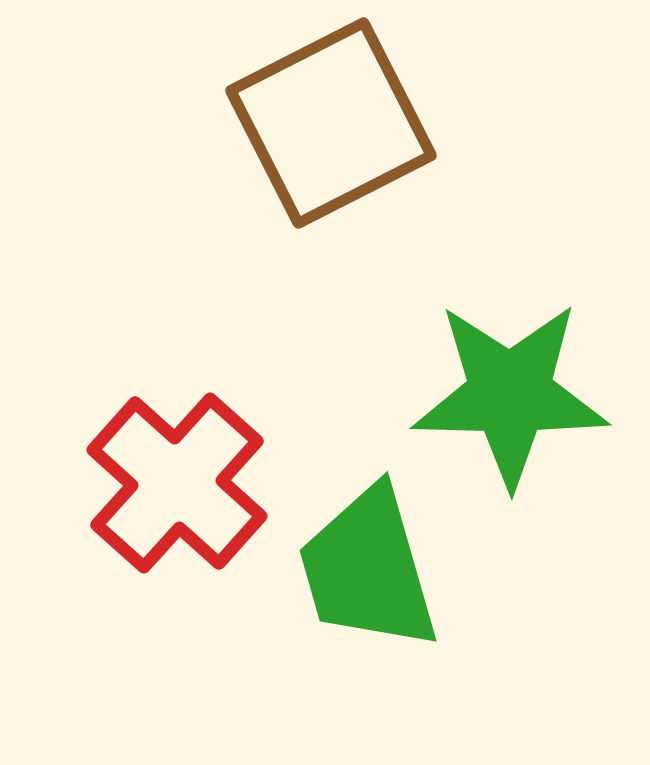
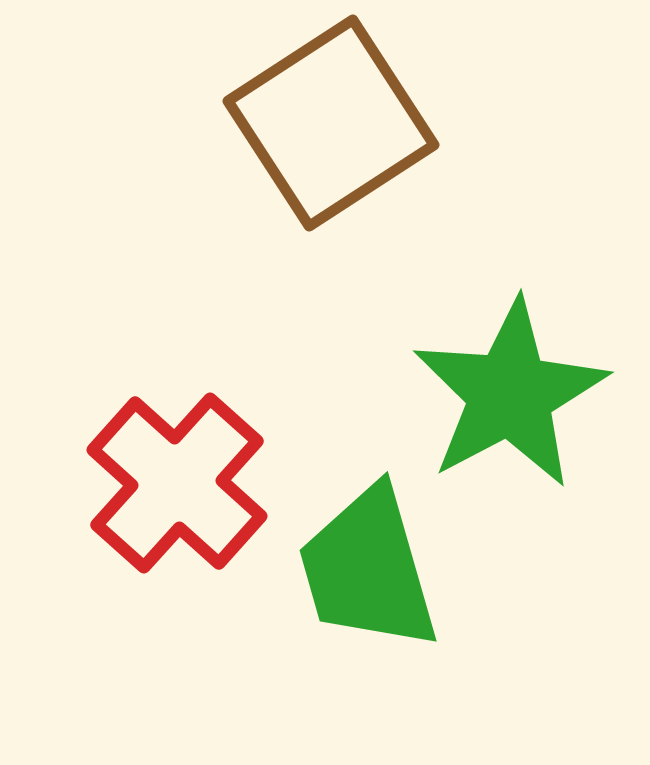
brown square: rotated 6 degrees counterclockwise
green star: rotated 29 degrees counterclockwise
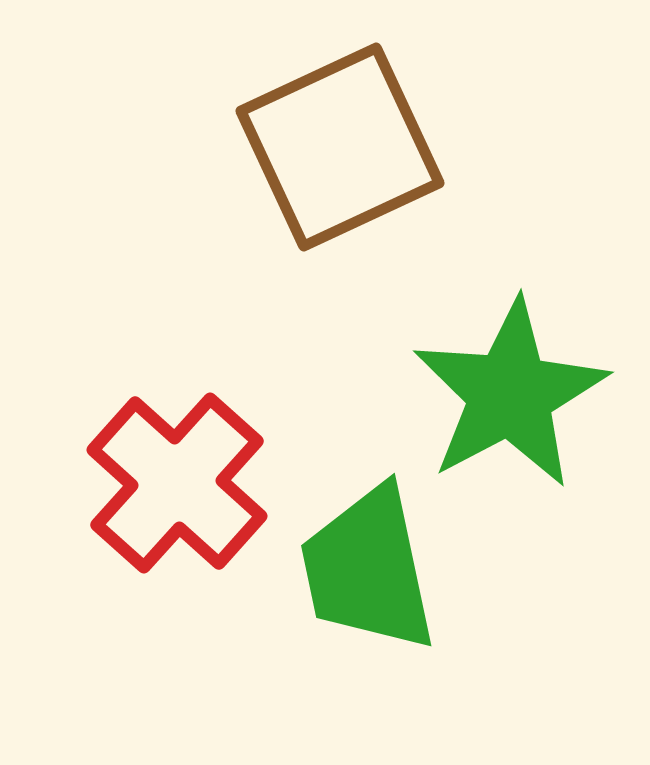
brown square: moved 9 px right, 24 px down; rotated 8 degrees clockwise
green trapezoid: rotated 4 degrees clockwise
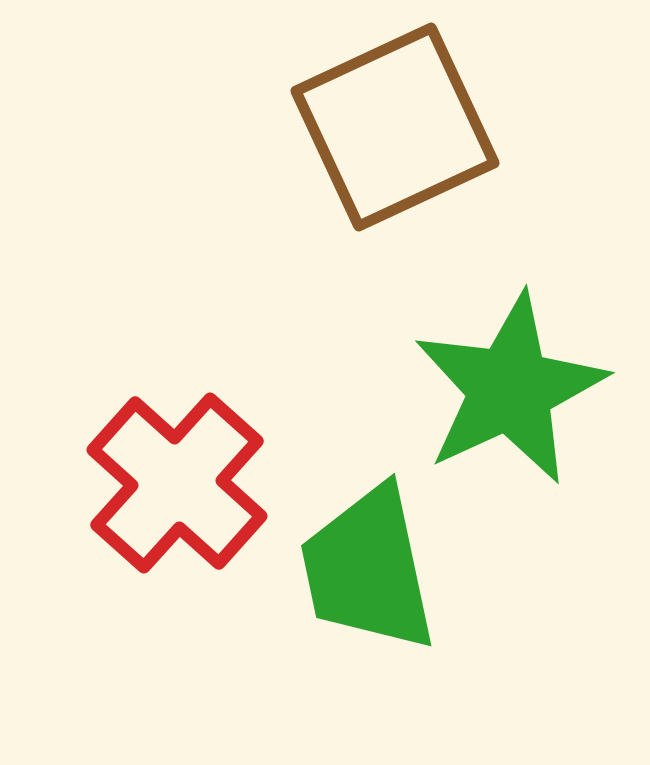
brown square: moved 55 px right, 20 px up
green star: moved 5 px up; rotated 3 degrees clockwise
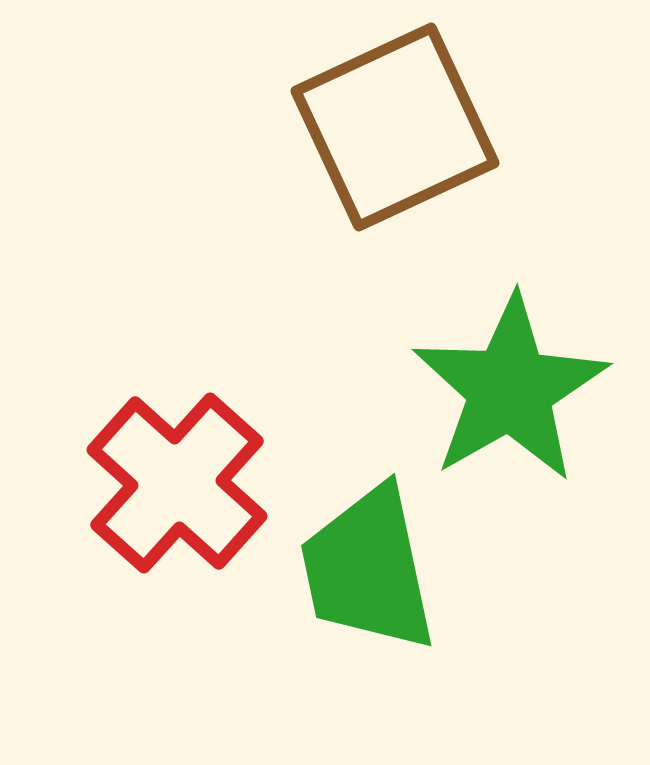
green star: rotated 5 degrees counterclockwise
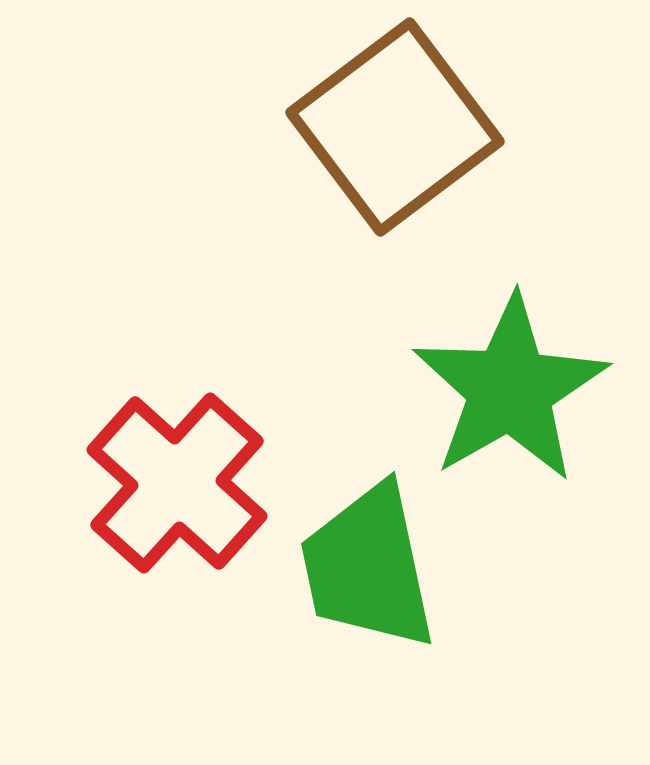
brown square: rotated 12 degrees counterclockwise
green trapezoid: moved 2 px up
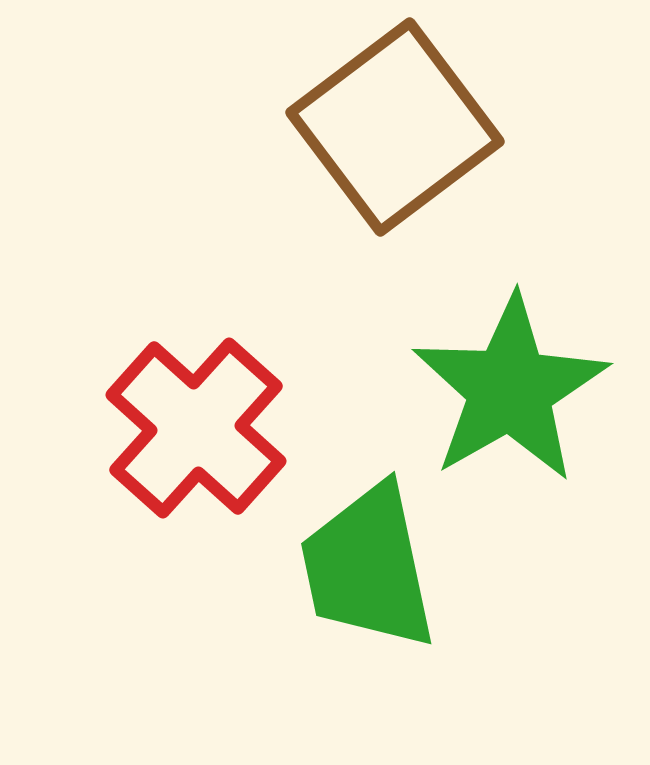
red cross: moved 19 px right, 55 px up
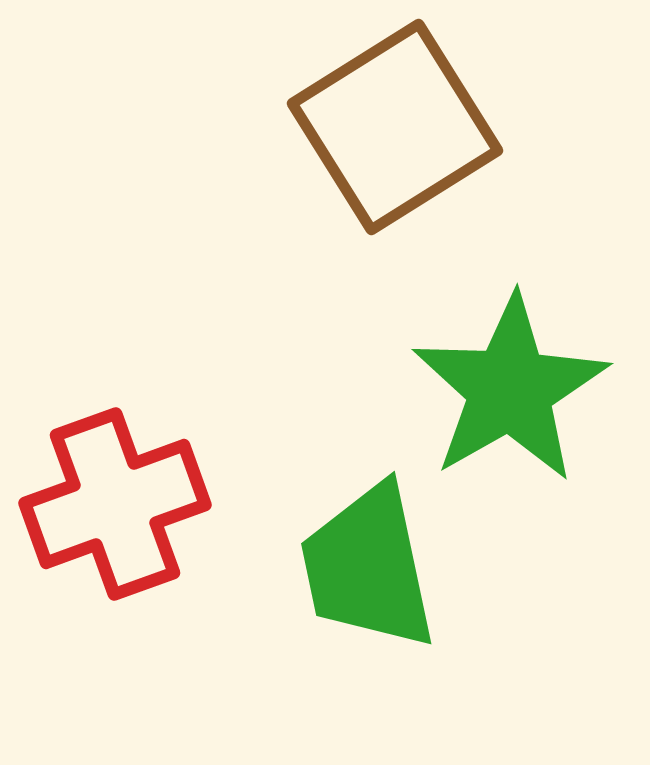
brown square: rotated 5 degrees clockwise
red cross: moved 81 px left, 76 px down; rotated 28 degrees clockwise
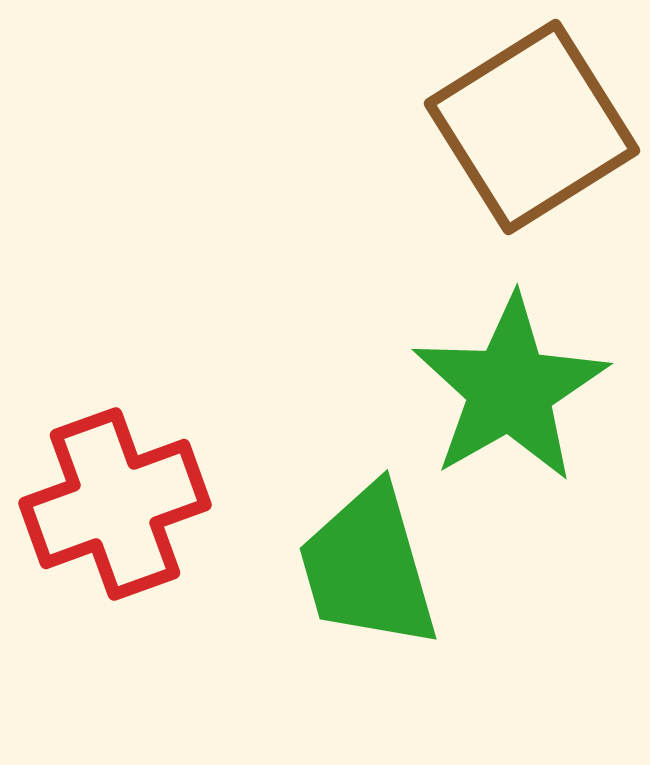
brown square: moved 137 px right
green trapezoid: rotated 4 degrees counterclockwise
